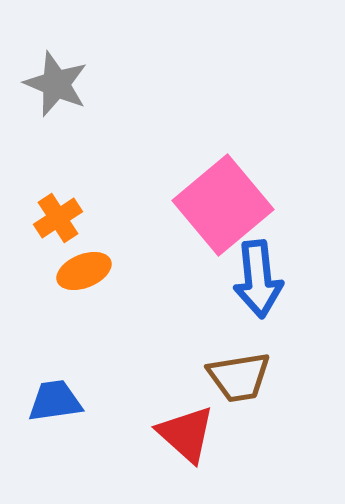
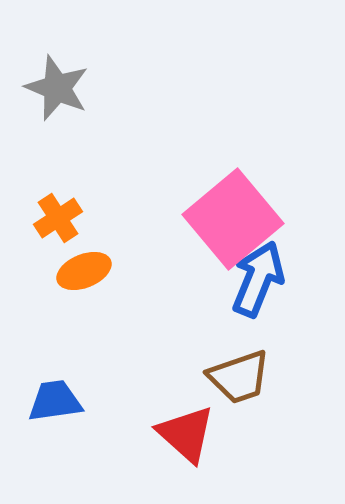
gray star: moved 1 px right, 4 px down
pink square: moved 10 px right, 14 px down
blue arrow: rotated 152 degrees counterclockwise
brown trapezoid: rotated 10 degrees counterclockwise
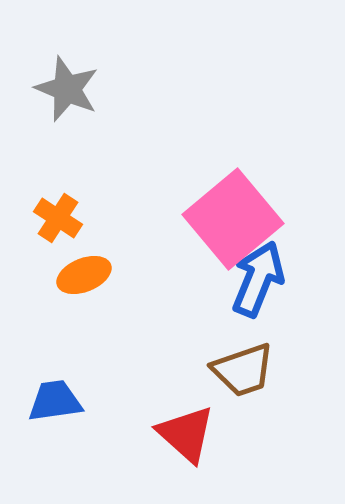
gray star: moved 10 px right, 1 px down
orange cross: rotated 24 degrees counterclockwise
orange ellipse: moved 4 px down
brown trapezoid: moved 4 px right, 7 px up
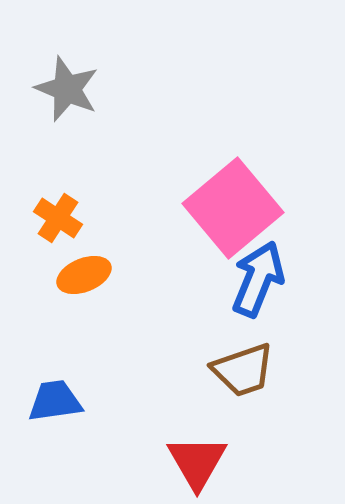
pink square: moved 11 px up
red triangle: moved 11 px right, 28 px down; rotated 18 degrees clockwise
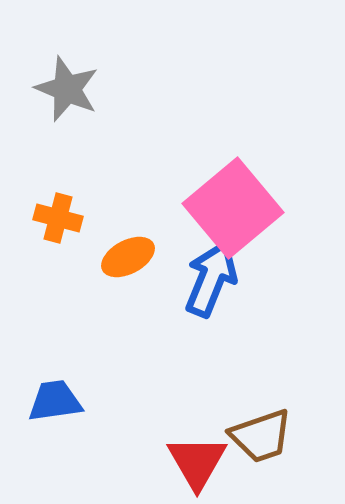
orange cross: rotated 18 degrees counterclockwise
orange ellipse: moved 44 px right, 18 px up; rotated 6 degrees counterclockwise
blue arrow: moved 47 px left
brown trapezoid: moved 18 px right, 66 px down
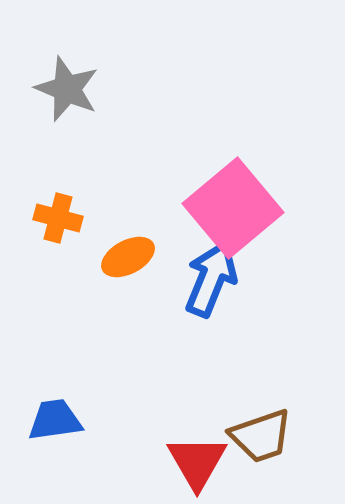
blue trapezoid: moved 19 px down
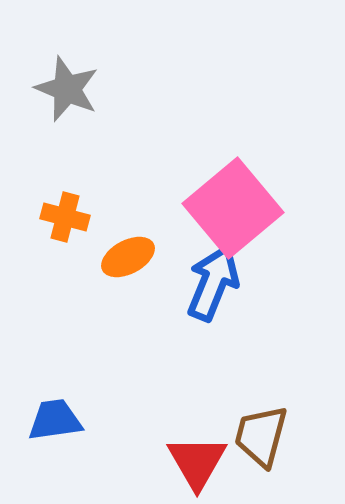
orange cross: moved 7 px right, 1 px up
blue arrow: moved 2 px right, 4 px down
brown trapezoid: rotated 124 degrees clockwise
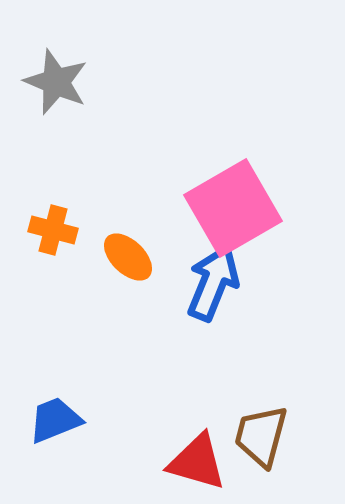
gray star: moved 11 px left, 7 px up
pink square: rotated 10 degrees clockwise
orange cross: moved 12 px left, 13 px down
orange ellipse: rotated 72 degrees clockwise
blue trapezoid: rotated 14 degrees counterclockwise
red triangle: rotated 44 degrees counterclockwise
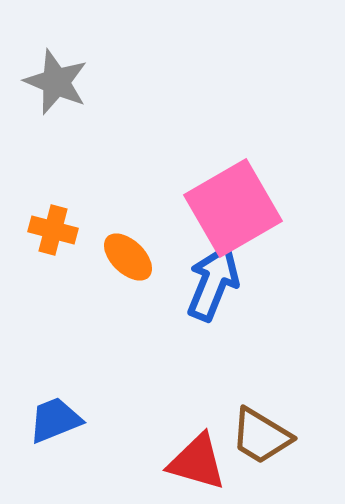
brown trapezoid: rotated 74 degrees counterclockwise
